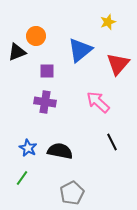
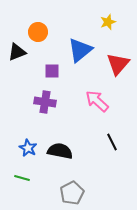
orange circle: moved 2 px right, 4 px up
purple square: moved 5 px right
pink arrow: moved 1 px left, 1 px up
green line: rotated 70 degrees clockwise
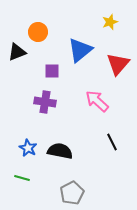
yellow star: moved 2 px right
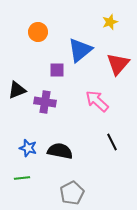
black triangle: moved 38 px down
purple square: moved 5 px right, 1 px up
blue star: rotated 12 degrees counterclockwise
green line: rotated 21 degrees counterclockwise
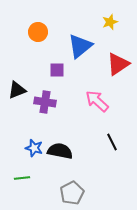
blue triangle: moved 4 px up
red triangle: rotated 15 degrees clockwise
blue star: moved 6 px right
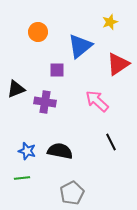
black triangle: moved 1 px left, 1 px up
black line: moved 1 px left
blue star: moved 7 px left, 3 px down
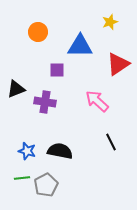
blue triangle: rotated 40 degrees clockwise
gray pentagon: moved 26 px left, 8 px up
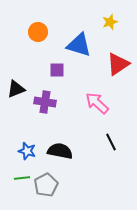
blue triangle: moved 1 px left, 1 px up; rotated 16 degrees clockwise
pink arrow: moved 2 px down
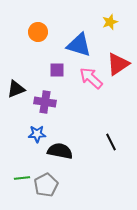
pink arrow: moved 6 px left, 25 px up
blue star: moved 10 px right, 17 px up; rotated 18 degrees counterclockwise
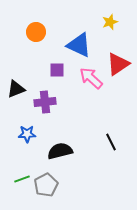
orange circle: moved 2 px left
blue triangle: rotated 8 degrees clockwise
purple cross: rotated 15 degrees counterclockwise
blue star: moved 10 px left
black semicircle: rotated 25 degrees counterclockwise
green line: moved 1 px down; rotated 14 degrees counterclockwise
